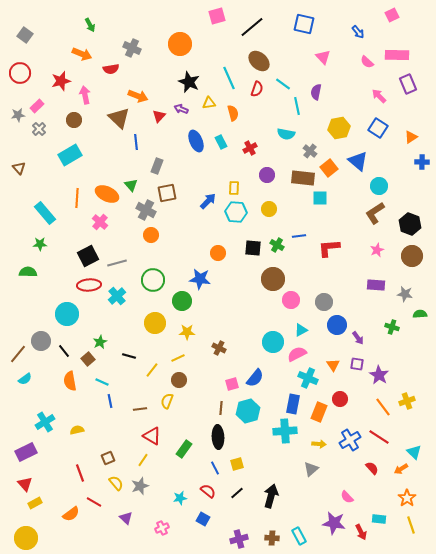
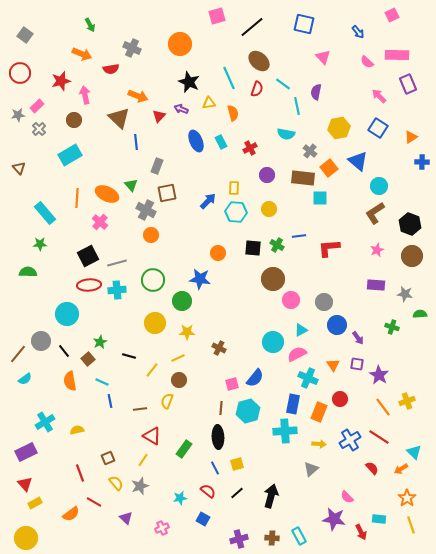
cyan cross at (117, 296): moved 6 px up; rotated 36 degrees clockwise
purple star at (334, 523): moved 4 px up
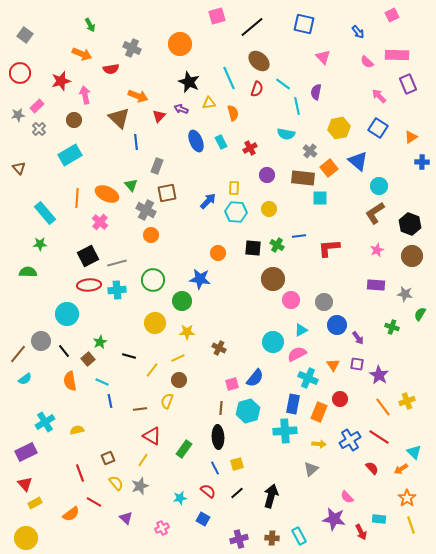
green semicircle at (420, 314): rotated 56 degrees counterclockwise
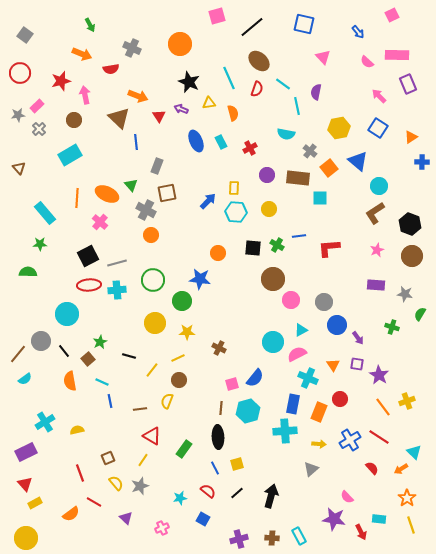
red triangle at (159, 116): rotated 16 degrees counterclockwise
brown rectangle at (303, 178): moved 5 px left
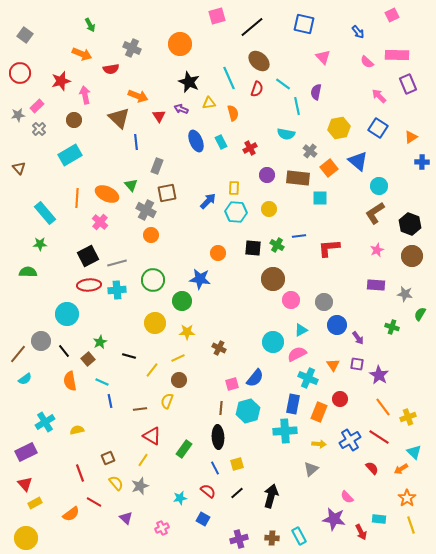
yellow cross at (407, 401): moved 1 px right, 16 px down
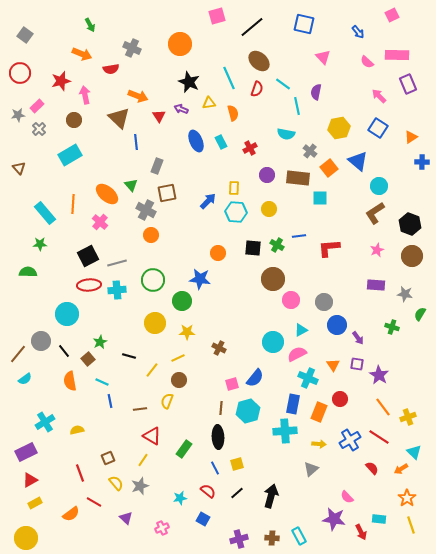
orange ellipse at (107, 194): rotated 15 degrees clockwise
orange line at (77, 198): moved 4 px left, 6 px down
red triangle at (25, 484): moved 5 px right, 4 px up; rotated 42 degrees clockwise
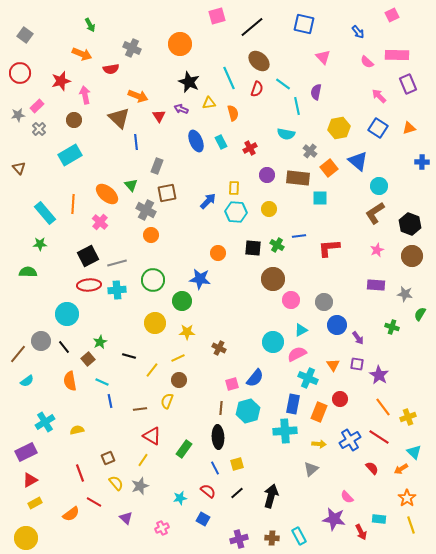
orange triangle at (411, 137): moved 2 px left, 9 px up; rotated 16 degrees clockwise
black line at (64, 351): moved 4 px up
cyan semicircle at (25, 379): moved 2 px right, 2 px down
